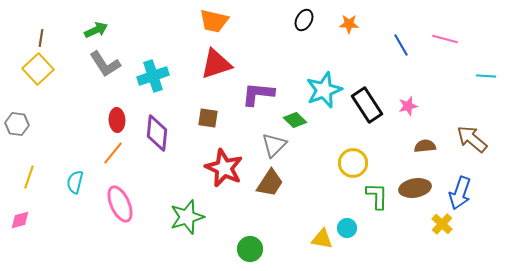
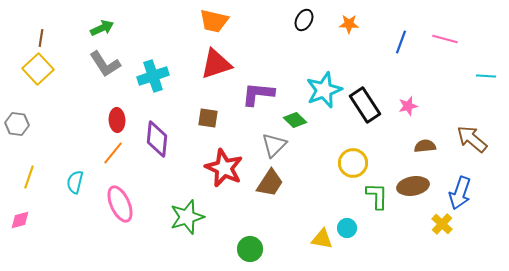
green arrow: moved 6 px right, 2 px up
blue line: moved 3 px up; rotated 50 degrees clockwise
black rectangle: moved 2 px left
purple diamond: moved 6 px down
brown ellipse: moved 2 px left, 2 px up
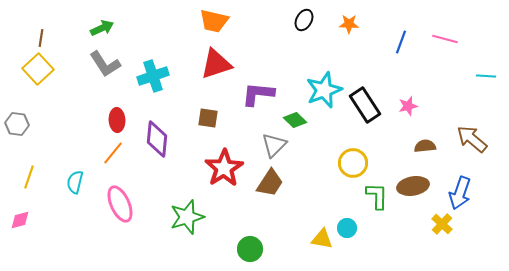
red star: rotated 15 degrees clockwise
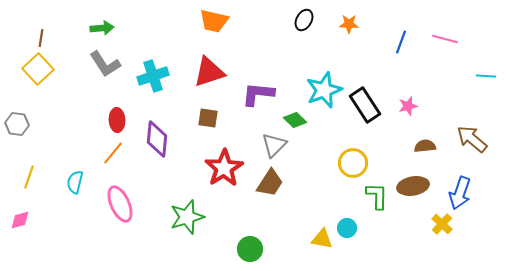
green arrow: rotated 20 degrees clockwise
red triangle: moved 7 px left, 8 px down
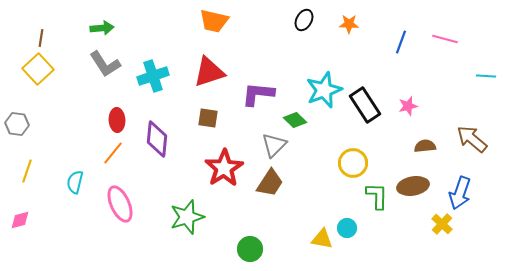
yellow line: moved 2 px left, 6 px up
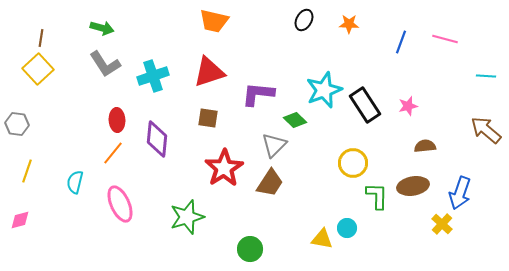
green arrow: rotated 20 degrees clockwise
brown arrow: moved 14 px right, 9 px up
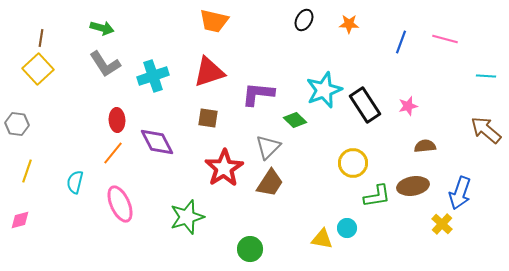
purple diamond: moved 3 px down; rotated 33 degrees counterclockwise
gray triangle: moved 6 px left, 2 px down
green L-shape: rotated 80 degrees clockwise
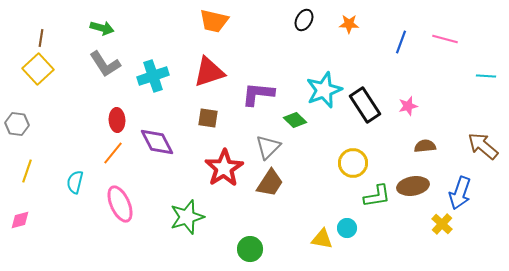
brown arrow: moved 3 px left, 16 px down
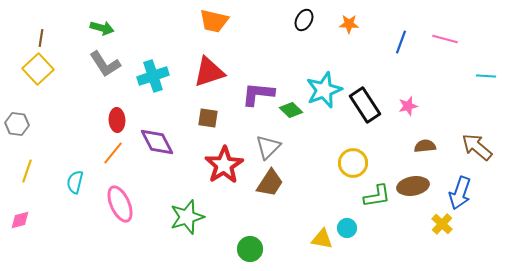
green diamond: moved 4 px left, 10 px up
brown arrow: moved 6 px left, 1 px down
red star: moved 3 px up
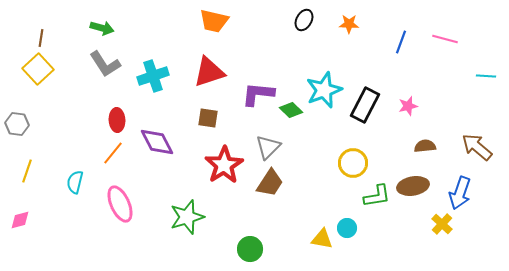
black rectangle: rotated 60 degrees clockwise
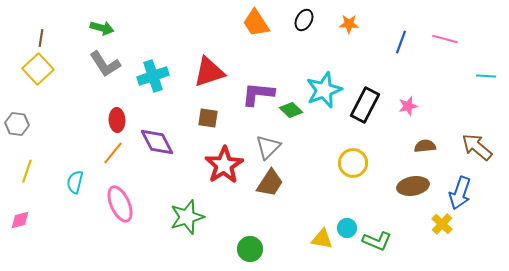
orange trapezoid: moved 42 px right, 2 px down; rotated 44 degrees clockwise
green L-shape: moved 45 px down; rotated 32 degrees clockwise
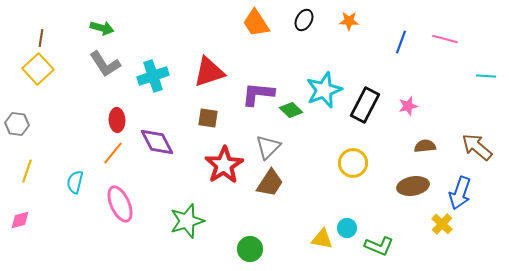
orange star: moved 3 px up
green star: moved 4 px down
green L-shape: moved 2 px right, 5 px down
